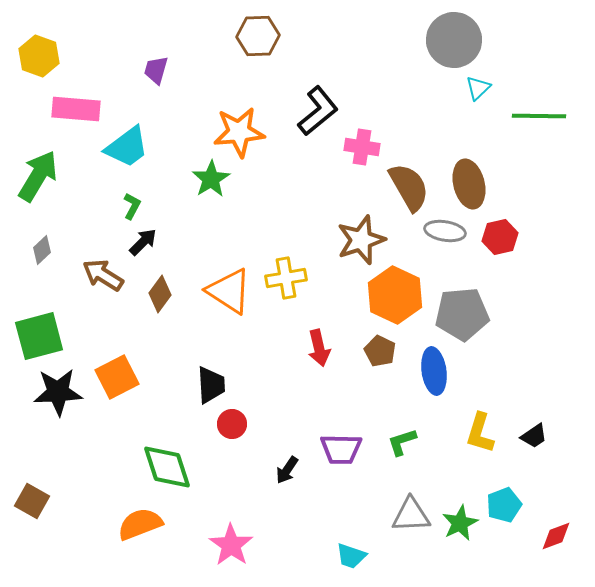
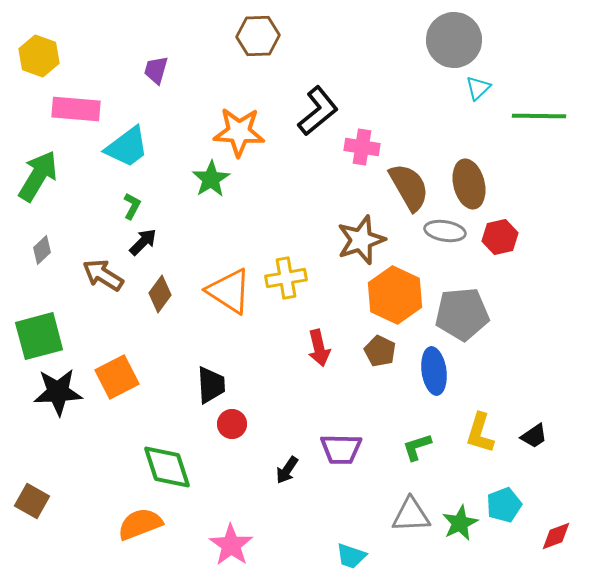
orange star at (239, 132): rotated 9 degrees clockwise
green L-shape at (402, 442): moved 15 px right, 5 px down
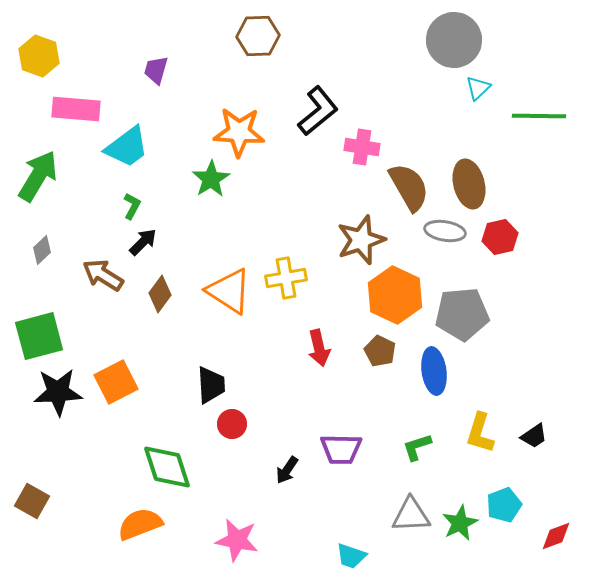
orange square at (117, 377): moved 1 px left, 5 px down
pink star at (231, 545): moved 6 px right, 5 px up; rotated 24 degrees counterclockwise
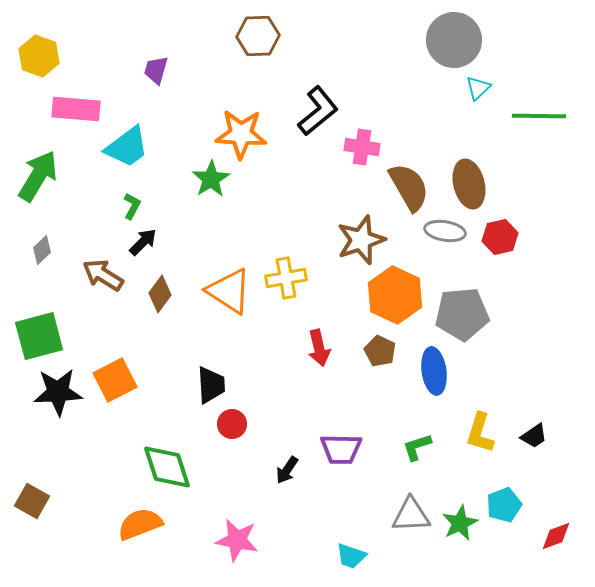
orange star at (239, 132): moved 2 px right, 2 px down
orange square at (116, 382): moved 1 px left, 2 px up
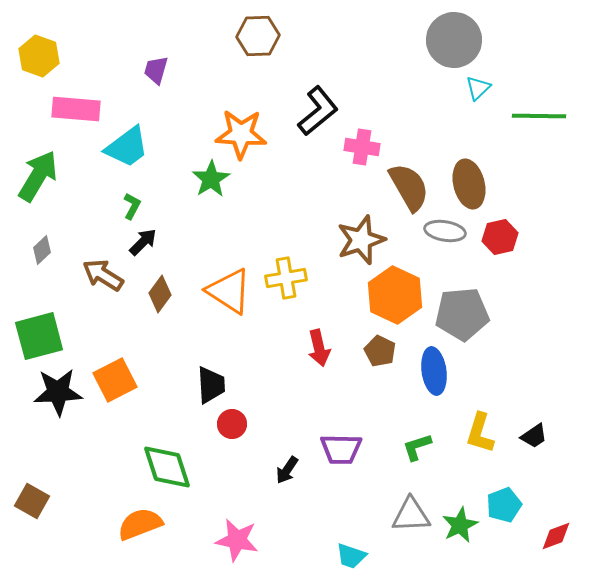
green star at (460, 523): moved 2 px down
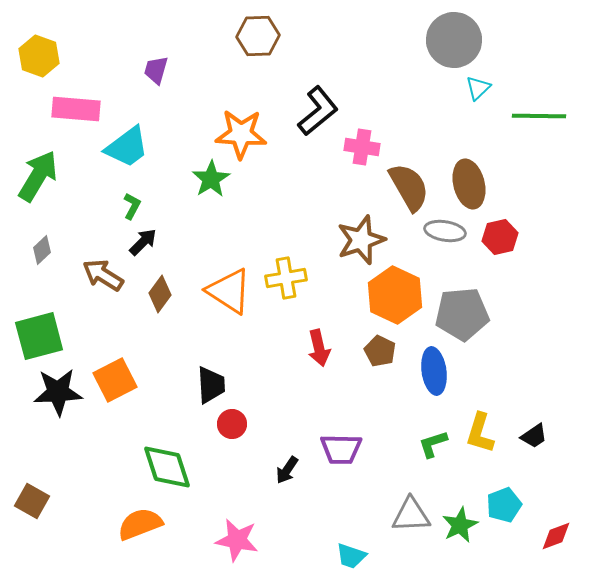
green L-shape at (417, 447): moved 16 px right, 3 px up
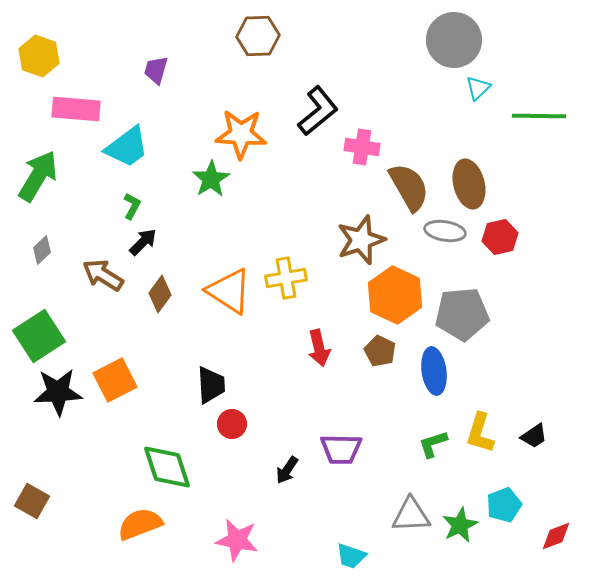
green square at (39, 336): rotated 18 degrees counterclockwise
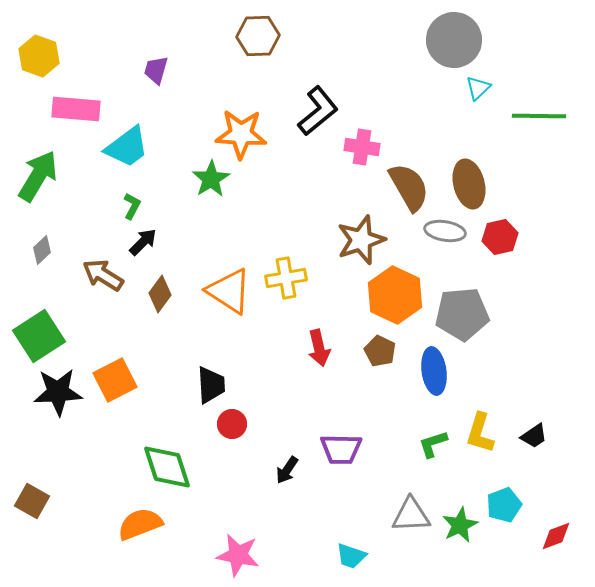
pink star at (237, 540): moved 1 px right, 15 px down
